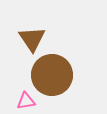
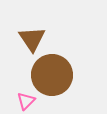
pink triangle: rotated 36 degrees counterclockwise
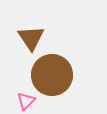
brown triangle: moved 1 px left, 1 px up
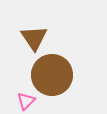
brown triangle: moved 3 px right
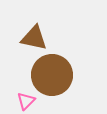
brown triangle: rotated 44 degrees counterclockwise
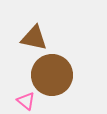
pink triangle: rotated 36 degrees counterclockwise
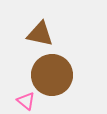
brown triangle: moved 6 px right, 4 px up
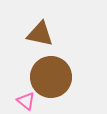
brown circle: moved 1 px left, 2 px down
